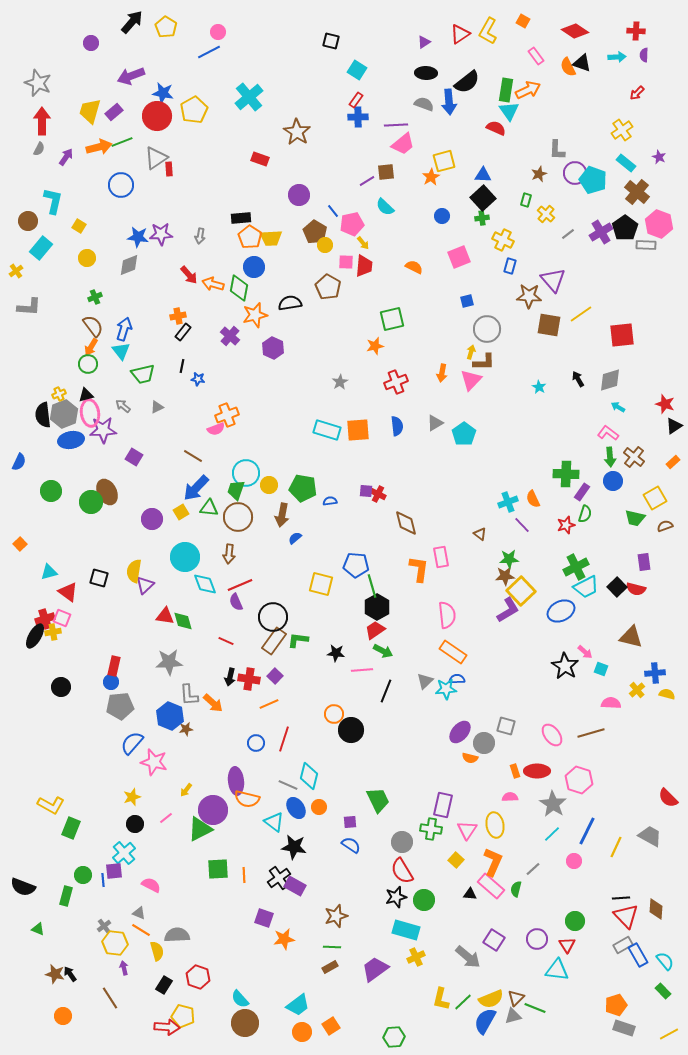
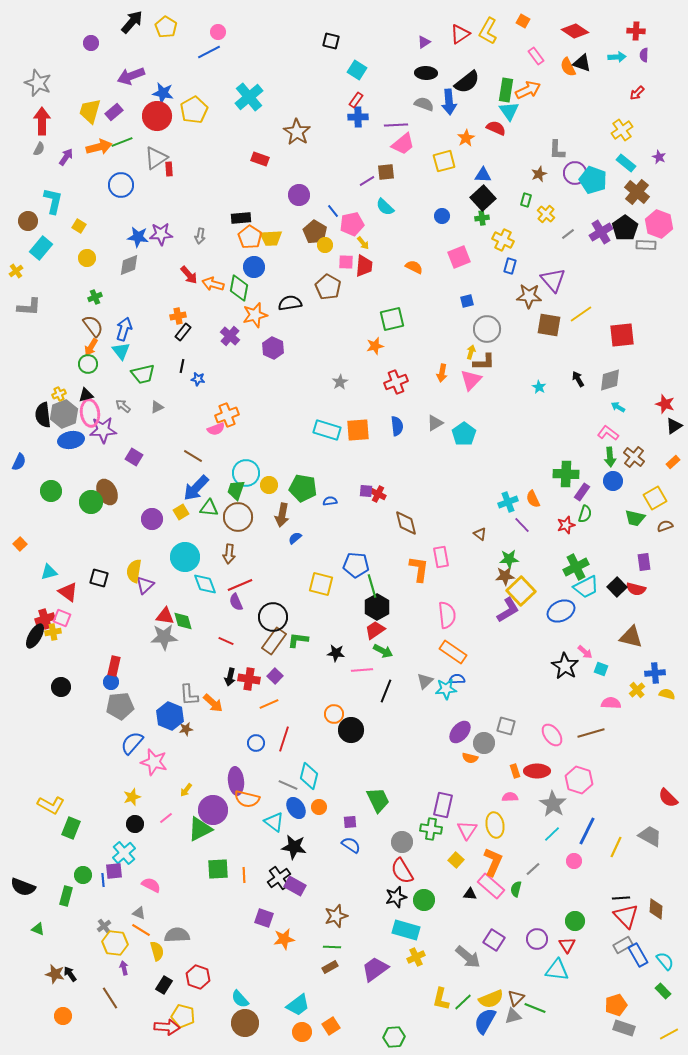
orange star at (431, 177): moved 35 px right, 39 px up
gray star at (169, 662): moved 5 px left, 25 px up
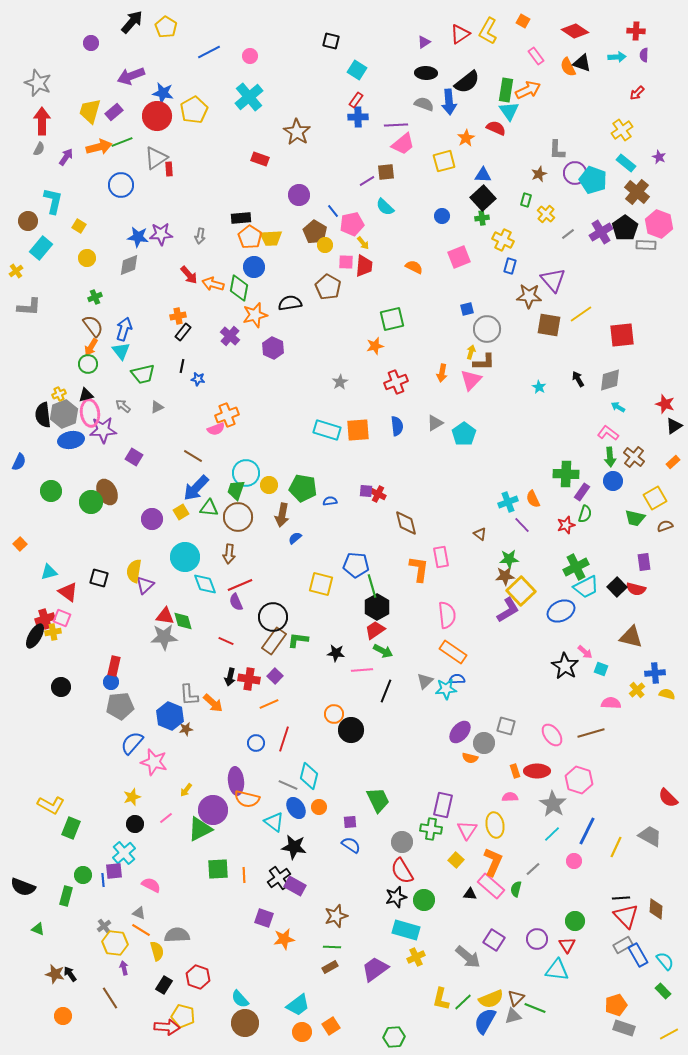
pink circle at (218, 32): moved 32 px right, 24 px down
blue square at (467, 301): moved 8 px down
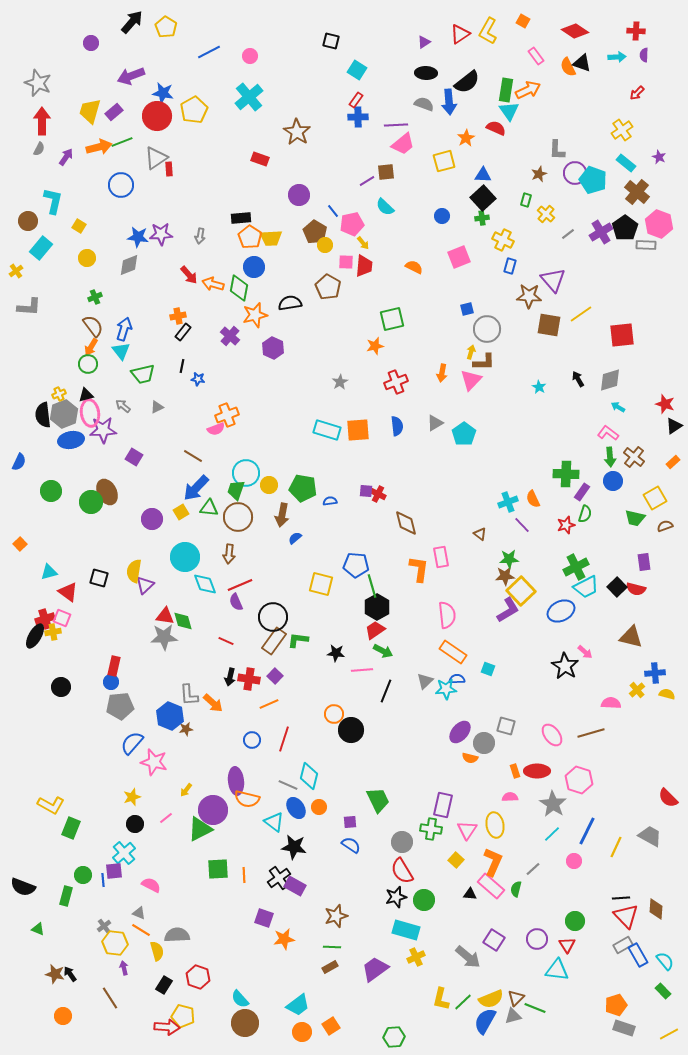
cyan square at (601, 669): moved 113 px left
blue circle at (256, 743): moved 4 px left, 3 px up
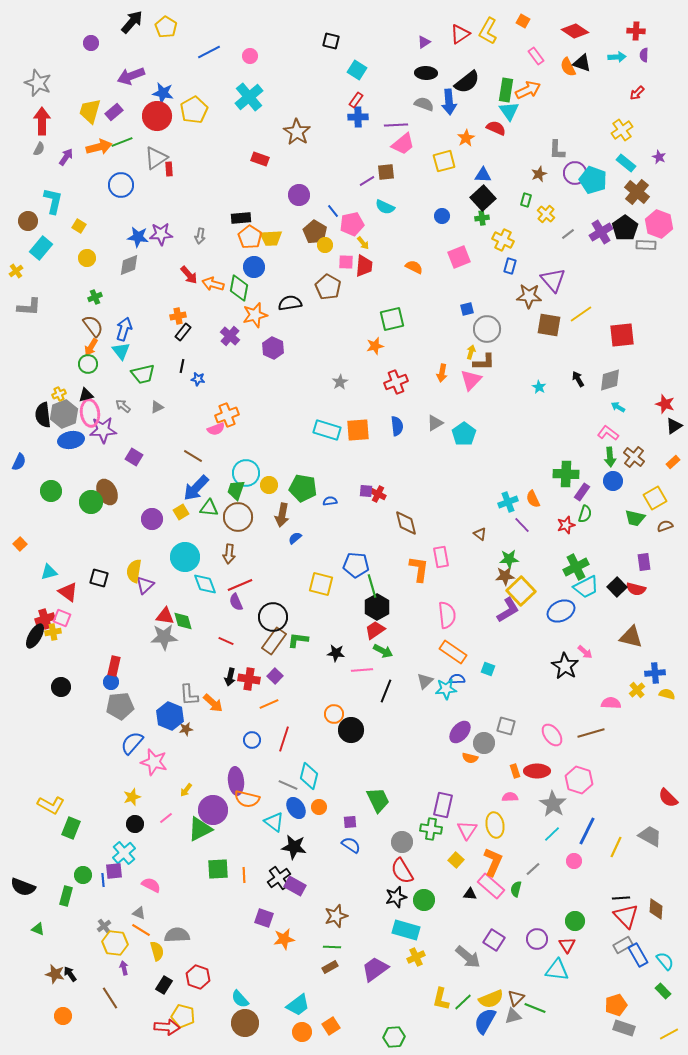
cyan semicircle at (385, 207): rotated 18 degrees counterclockwise
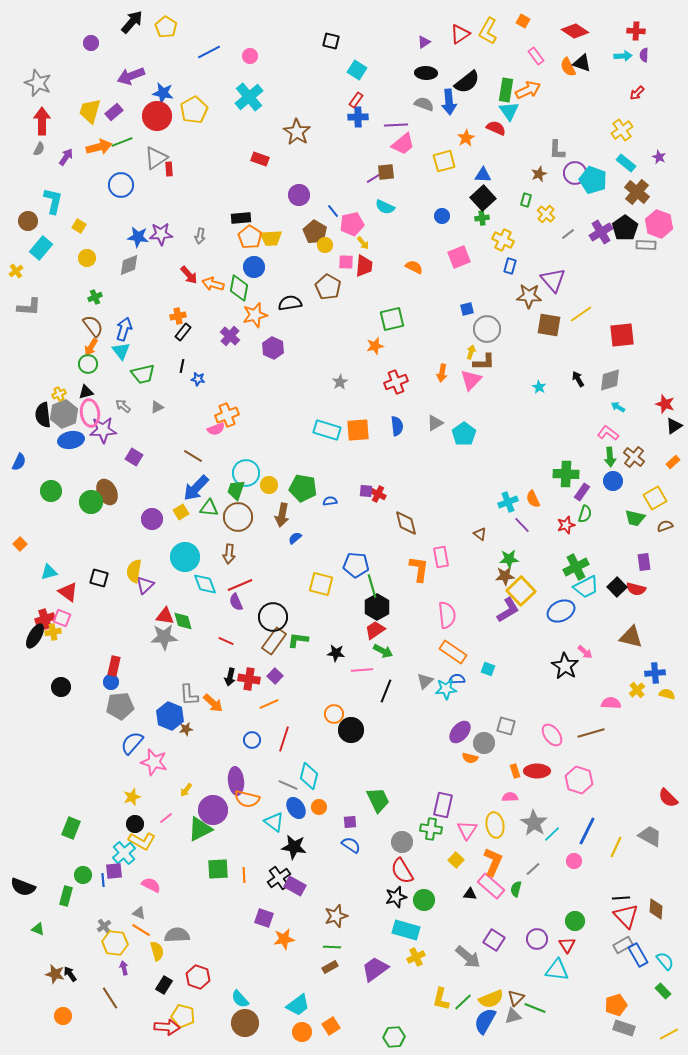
cyan arrow at (617, 57): moved 6 px right, 1 px up
purple line at (367, 181): moved 7 px right, 3 px up
black triangle at (86, 395): moved 3 px up
gray star at (553, 804): moved 19 px left, 19 px down
yellow L-shape at (51, 805): moved 91 px right, 36 px down
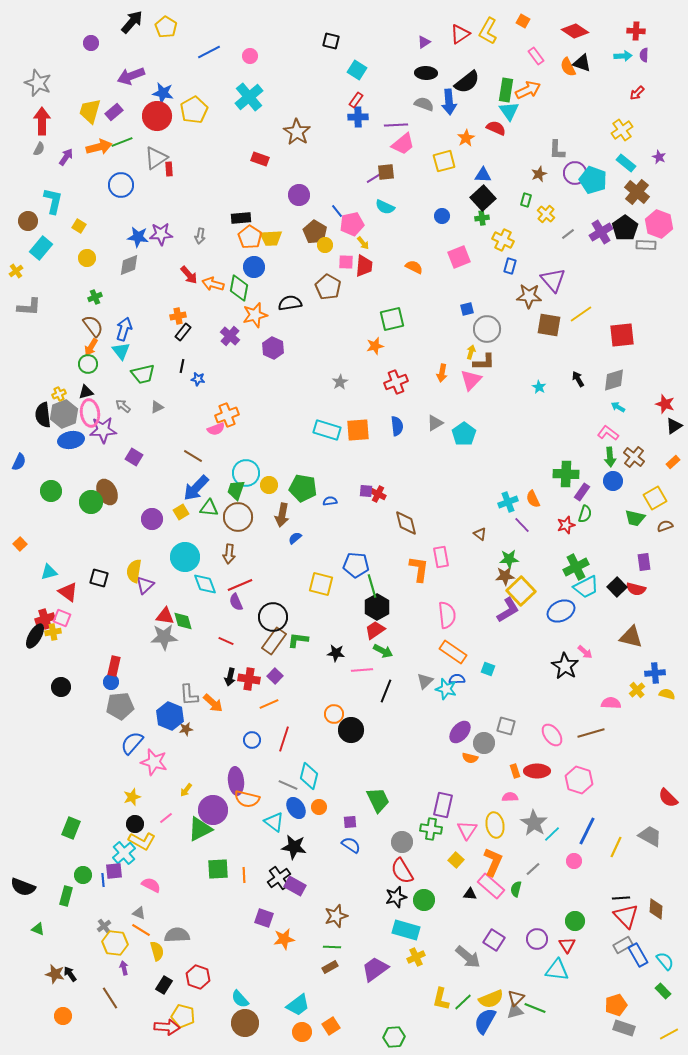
blue line at (333, 211): moved 4 px right
gray diamond at (610, 380): moved 4 px right
cyan star at (446, 689): rotated 20 degrees clockwise
gray triangle at (513, 1016): moved 2 px right, 5 px up
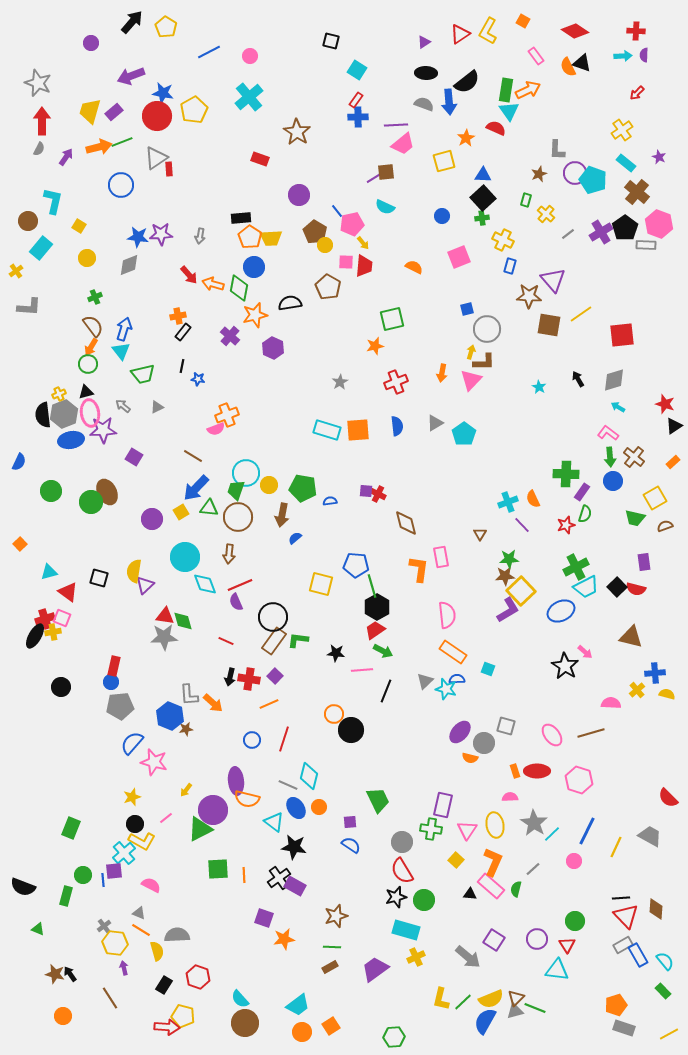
brown triangle at (480, 534): rotated 24 degrees clockwise
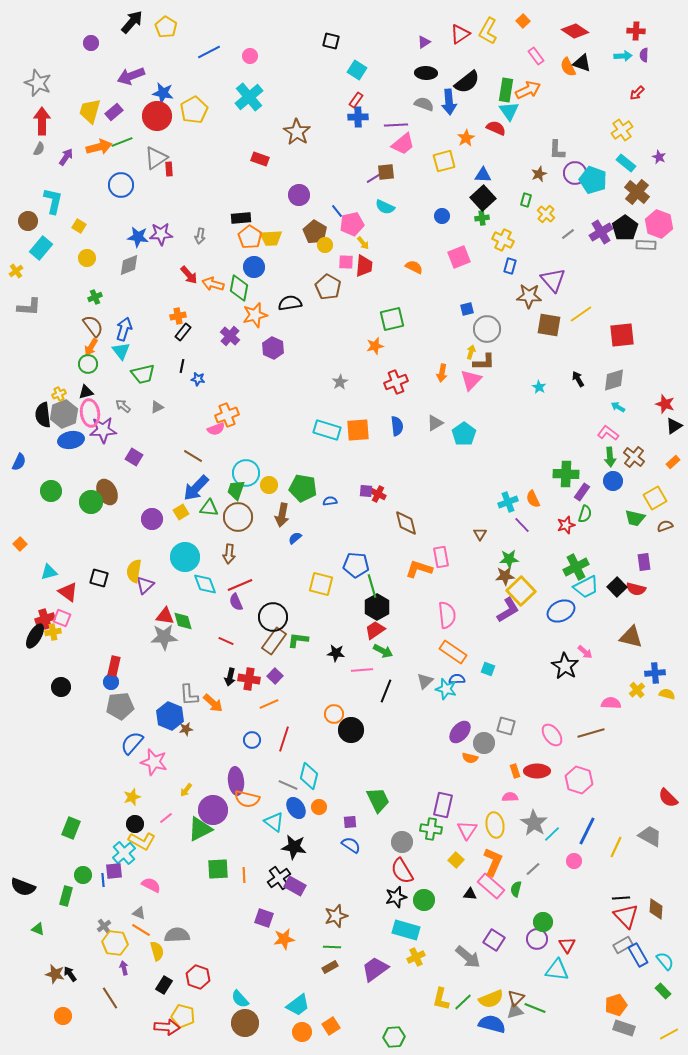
orange square at (523, 21): rotated 16 degrees clockwise
orange L-shape at (419, 569): rotated 80 degrees counterclockwise
green circle at (575, 921): moved 32 px left, 1 px down
blue semicircle at (485, 1021): moved 7 px right, 3 px down; rotated 76 degrees clockwise
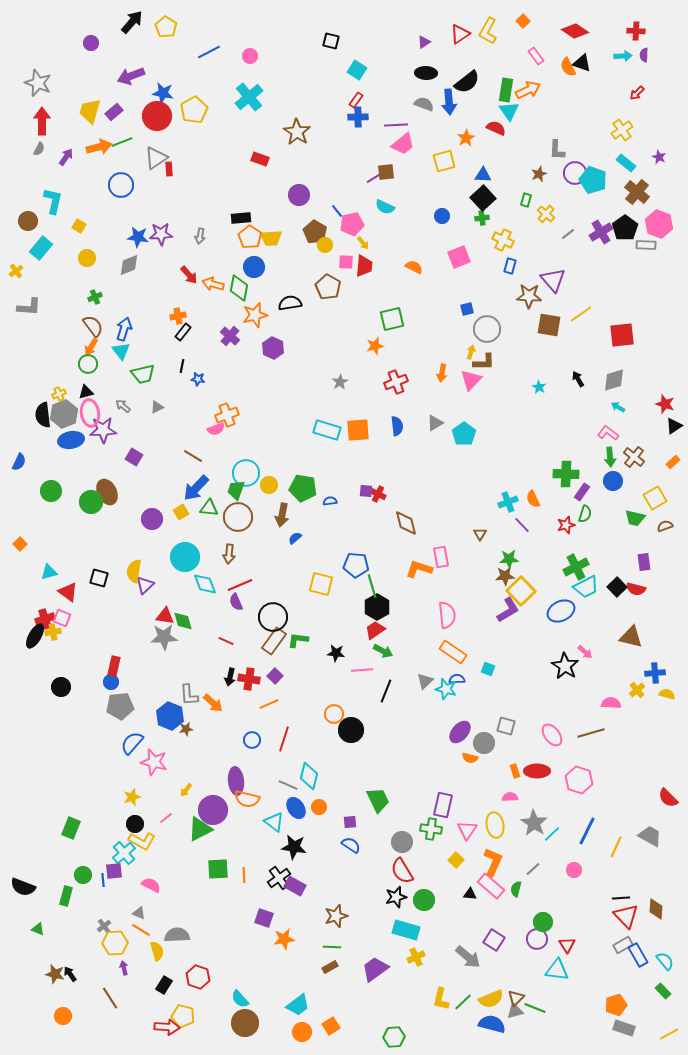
pink circle at (574, 861): moved 9 px down
yellow hexagon at (115, 943): rotated 10 degrees counterclockwise
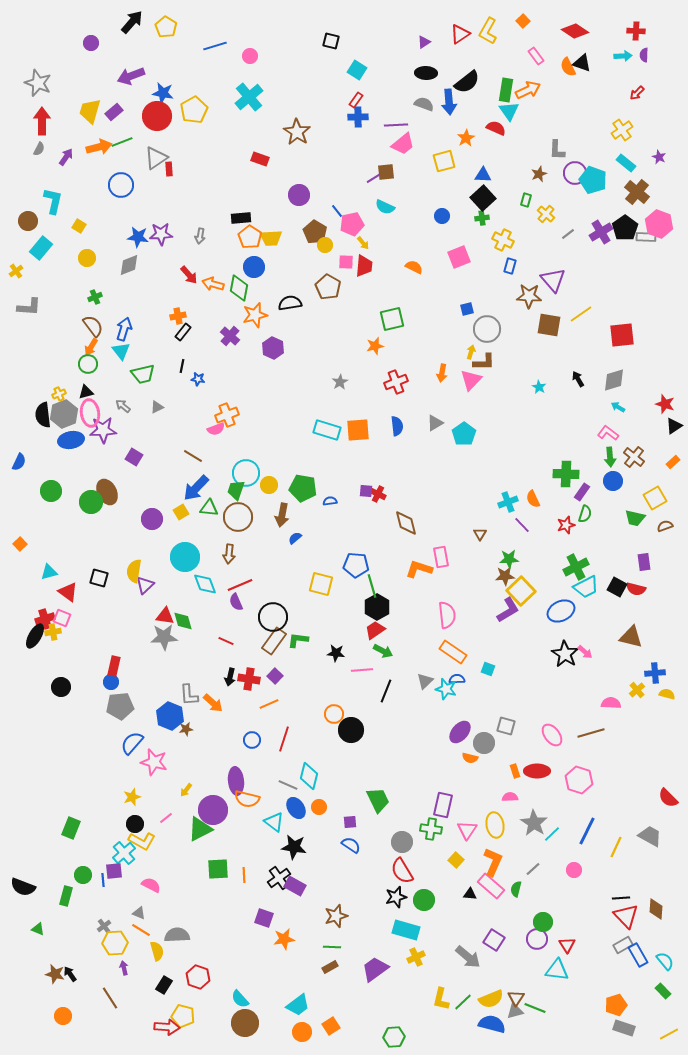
blue line at (209, 52): moved 6 px right, 6 px up; rotated 10 degrees clockwise
gray rectangle at (646, 245): moved 8 px up
black square at (617, 587): rotated 18 degrees counterclockwise
black star at (565, 666): moved 12 px up
brown triangle at (516, 998): rotated 12 degrees counterclockwise
